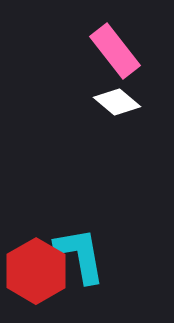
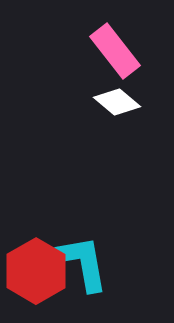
cyan L-shape: moved 3 px right, 8 px down
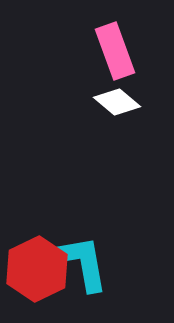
pink rectangle: rotated 18 degrees clockwise
red hexagon: moved 1 px right, 2 px up; rotated 4 degrees clockwise
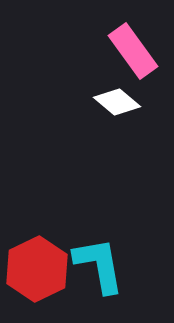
pink rectangle: moved 18 px right; rotated 16 degrees counterclockwise
cyan L-shape: moved 16 px right, 2 px down
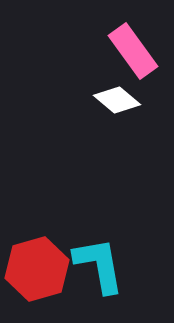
white diamond: moved 2 px up
red hexagon: rotated 10 degrees clockwise
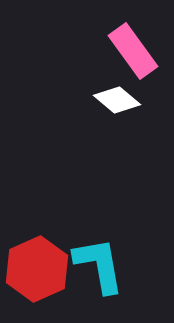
red hexagon: rotated 8 degrees counterclockwise
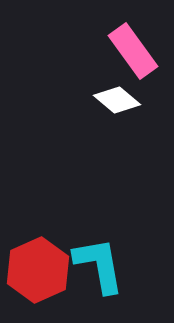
red hexagon: moved 1 px right, 1 px down
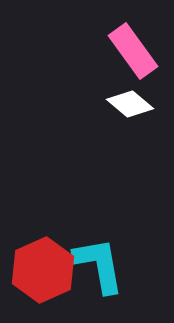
white diamond: moved 13 px right, 4 px down
red hexagon: moved 5 px right
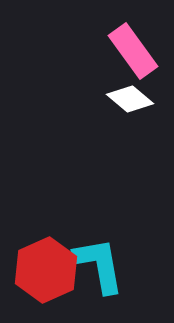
white diamond: moved 5 px up
red hexagon: moved 3 px right
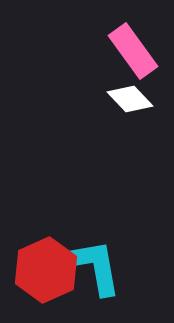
white diamond: rotated 6 degrees clockwise
cyan L-shape: moved 3 px left, 2 px down
